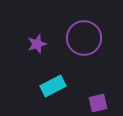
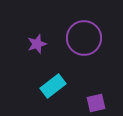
cyan rectangle: rotated 10 degrees counterclockwise
purple square: moved 2 px left
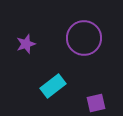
purple star: moved 11 px left
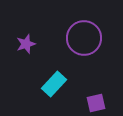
cyan rectangle: moved 1 px right, 2 px up; rotated 10 degrees counterclockwise
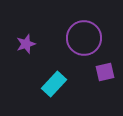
purple square: moved 9 px right, 31 px up
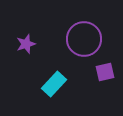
purple circle: moved 1 px down
